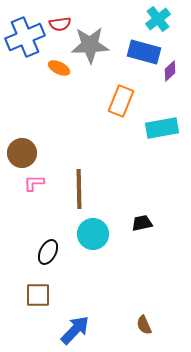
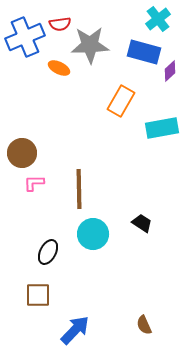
orange rectangle: rotated 8 degrees clockwise
black trapezoid: rotated 45 degrees clockwise
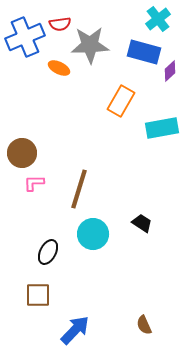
brown line: rotated 18 degrees clockwise
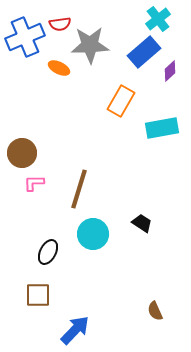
blue rectangle: rotated 56 degrees counterclockwise
brown semicircle: moved 11 px right, 14 px up
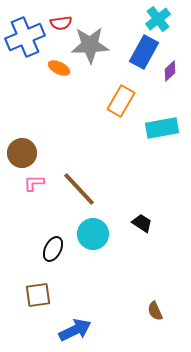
red semicircle: moved 1 px right, 1 px up
blue rectangle: rotated 20 degrees counterclockwise
brown line: rotated 60 degrees counterclockwise
black ellipse: moved 5 px right, 3 px up
brown square: rotated 8 degrees counterclockwise
blue arrow: rotated 20 degrees clockwise
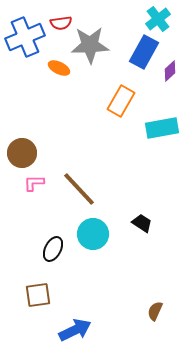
brown semicircle: rotated 48 degrees clockwise
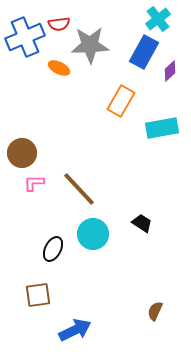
red semicircle: moved 2 px left, 1 px down
